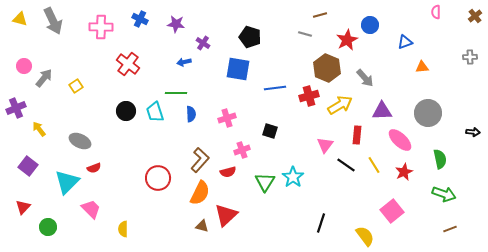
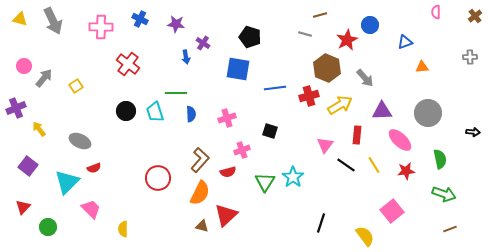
blue arrow at (184, 62): moved 2 px right, 5 px up; rotated 88 degrees counterclockwise
red star at (404, 172): moved 2 px right, 1 px up; rotated 18 degrees clockwise
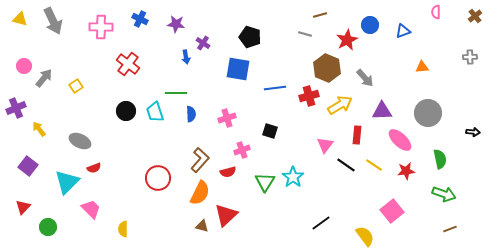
blue triangle at (405, 42): moved 2 px left, 11 px up
yellow line at (374, 165): rotated 24 degrees counterclockwise
black line at (321, 223): rotated 36 degrees clockwise
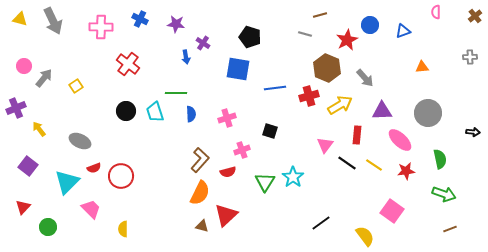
black line at (346, 165): moved 1 px right, 2 px up
red circle at (158, 178): moved 37 px left, 2 px up
pink square at (392, 211): rotated 15 degrees counterclockwise
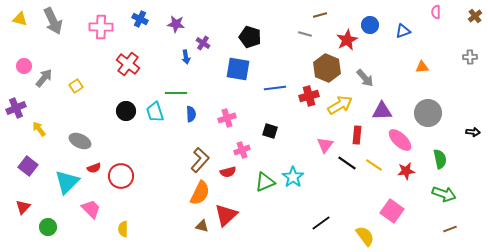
green triangle at (265, 182): rotated 35 degrees clockwise
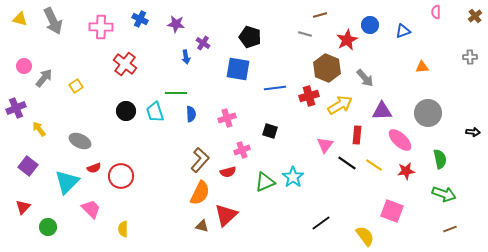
red cross at (128, 64): moved 3 px left
pink square at (392, 211): rotated 15 degrees counterclockwise
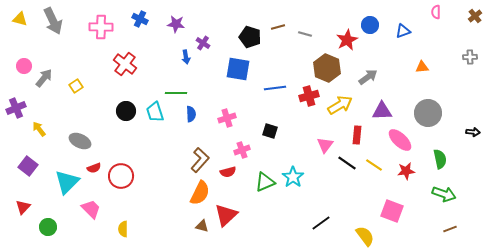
brown line at (320, 15): moved 42 px left, 12 px down
gray arrow at (365, 78): moved 3 px right, 1 px up; rotated 84 degrees counterclockwise
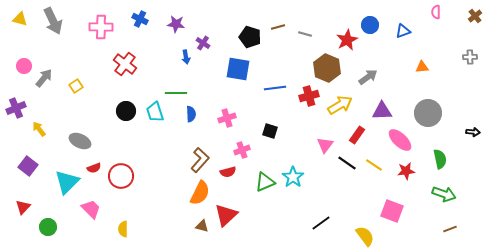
red rectangle at (357, 135): rotated 30 degrees clockwise
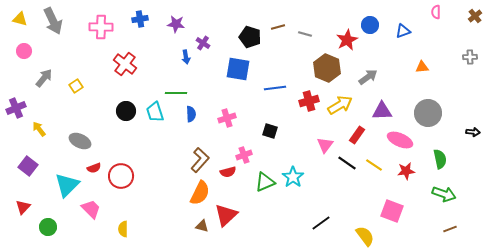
blue cross at (140, 19): rotated 35 degrees counterclockwise
pink circle at (24, 66): moved 15 px up
red cross at (309, 96): moved 5 px down
pink ellipse at (400, 140): rotated 20 degrees counterclockwise
pink cross at (242, 150): moved 2 px right, 5 px down
cyan triangle at (67, 182): moved 3 px down
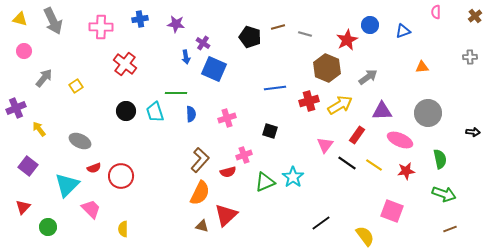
blue square at (238, 69): moved 24 px left; rotated 15 degrees clockwise
